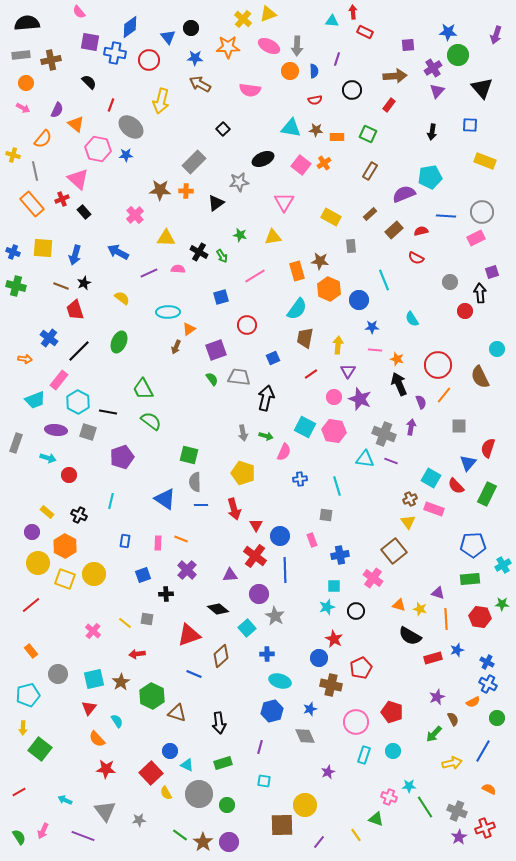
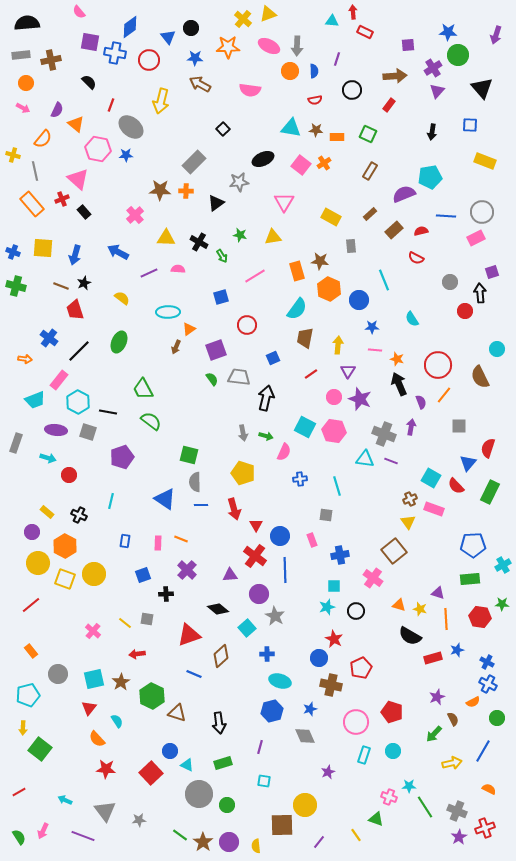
black cross at (199, 252): moved 10 px up
green rectangle at (487, 494): moved 3 px right, 2 px up
yellow semicircle at (166, 793): moved 90 px right, 53 px down; rotated 24 degrees clockwise
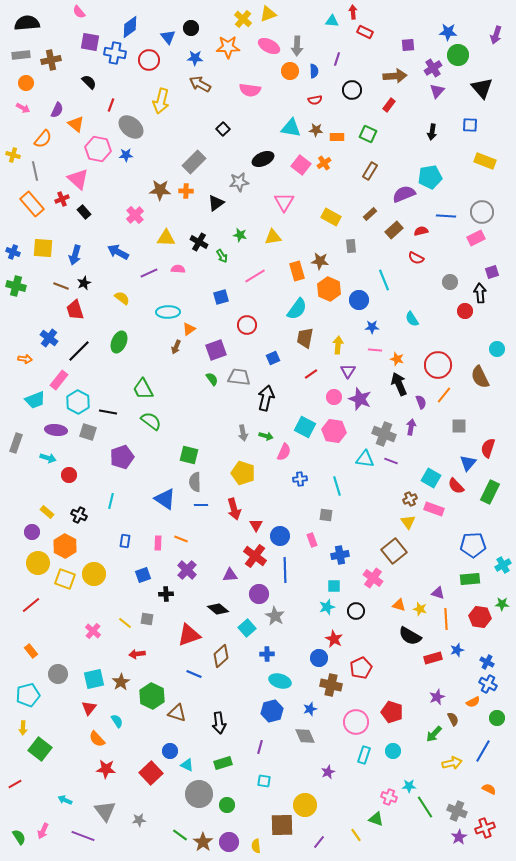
red line at (19, 792): moved 4 px left, 8 px up
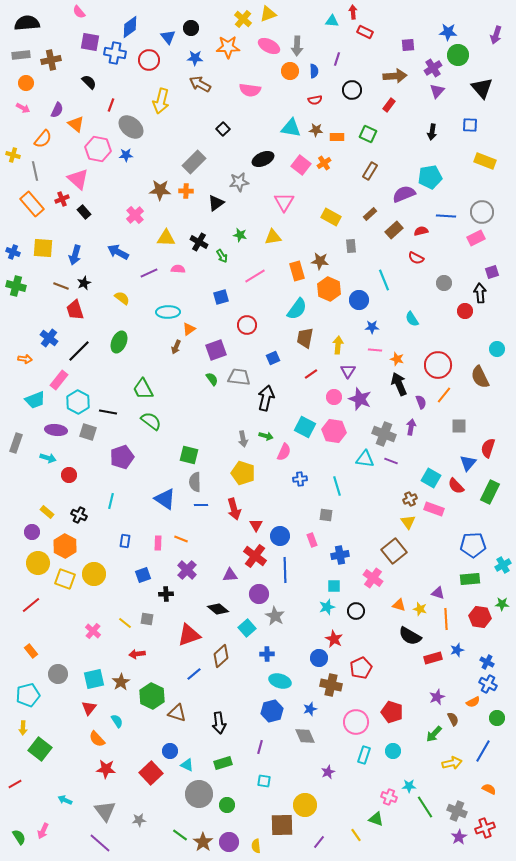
gray circle at (450, 282): moved 6 px left, 1 px down
gray arrow at (243, 433): moved 6 px down
blue line at (194, 674): rotated 63 degrees counterclockwise
purple line at (83, 836): moved 17 px right, 7 px down; rotated 20 degrees clockwise
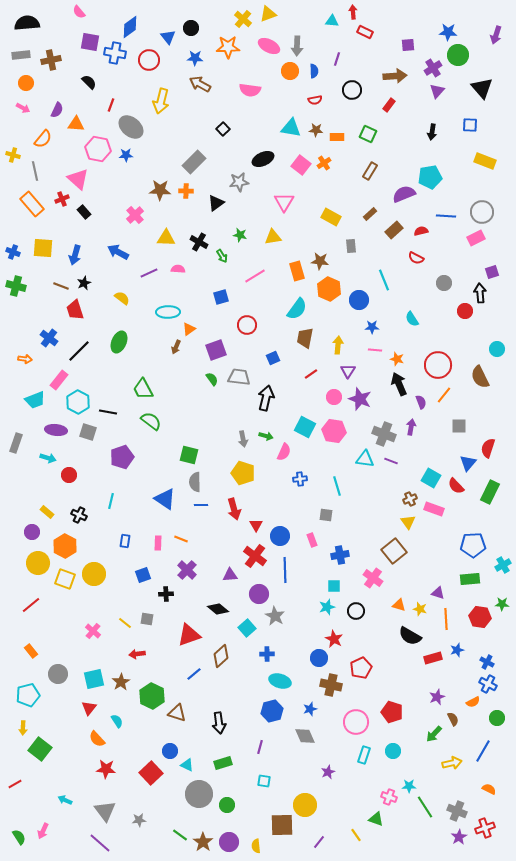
orange triangle at (76, 124): rotated 36 degrees counterclockwise
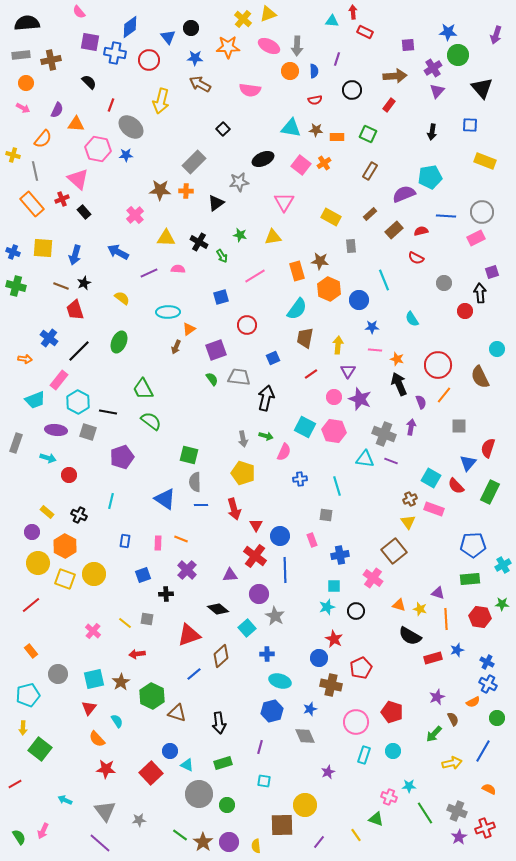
green line at (425, 807): moved 6 px down
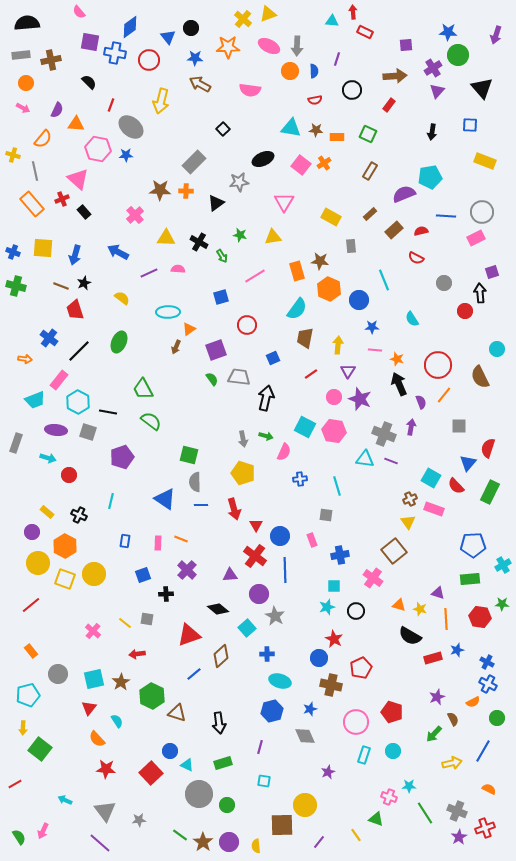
purple square at (408, 45): moved 2 px left
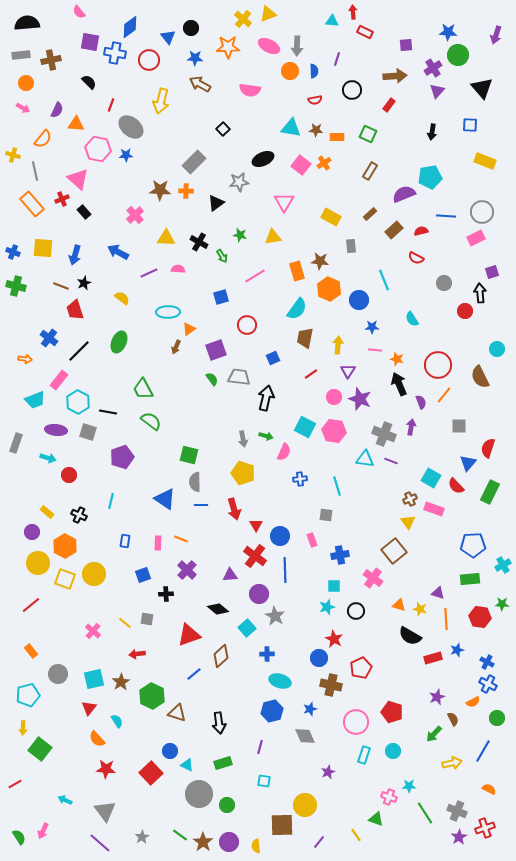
gray star at (139, 820): moved 3 px right, 17 px down; rotated 24 degrees counterclockwise
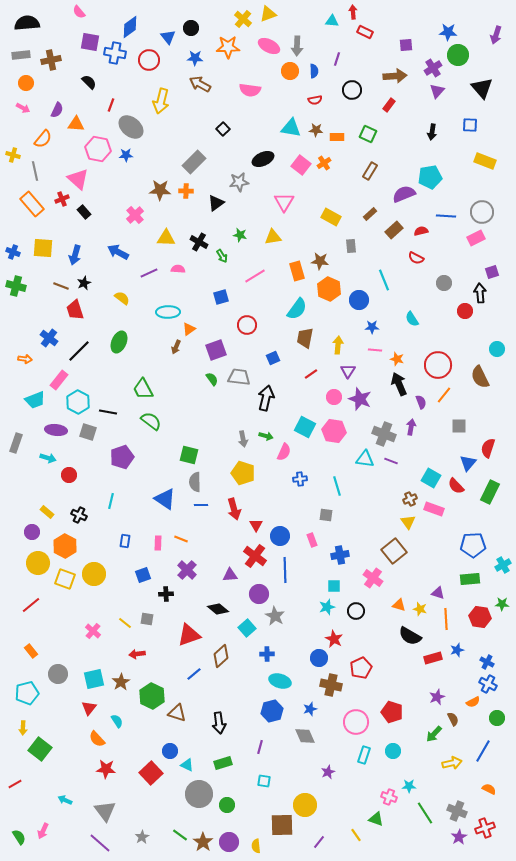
cyan pentagon at (28, 695): moved 1 px left, 2 px up
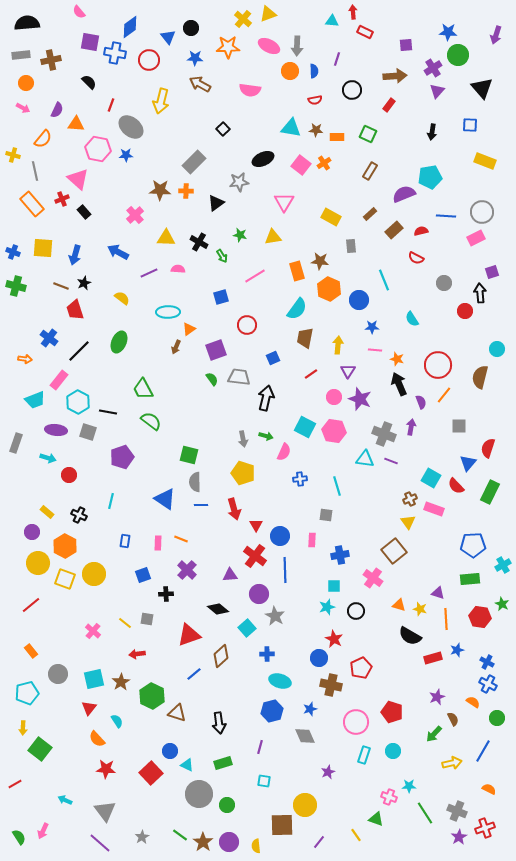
brown semicircle at (480, 377): rotated 40 degrees clockwise
pink rectangle at (312, 540): rotated 24 degrees clockwise
green star at (502, 604): rotated 24 degrees clockwise
orange semicircle at (473, 702): rotated 120 degrees counterclockwise
